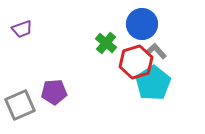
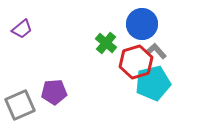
purple trapezoid: rotated 20 degrees counterclockwise
cyan pentagon: rotated 20 degrees clockwise
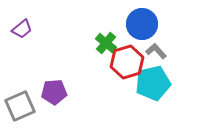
red hexagon: moved 9 px left
gray square: moved 1 px down
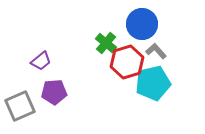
purple trapezoid: moved 19 px right, 32 px down
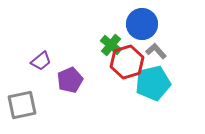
green cross: moved 5 px right, 2 px down
purple pentagon: moved 16 px right, 12 px up; rotated 20 degrees counterclockwise
gray square: moved 2 px right, 1 px up; rotated 12 degrees clockwise
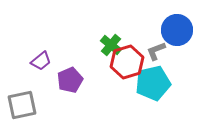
blue circle: moved 35 px right, 6 px down
gray L-shape: rotated 70 degrees counterclockwise
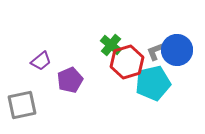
blue circle: moved 20 px down
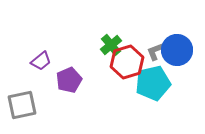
green cross: rotated 10 degrees clockwise
purple pentagon: moved 1 px left
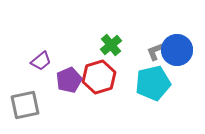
red hexagon: moved 28 px left, 15 px down
gray square: moved 3 px right
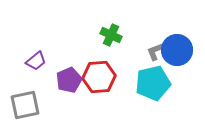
green cross: moved 10 px up; rotated 25 degrees counterclockwise
purple trapezoid: moved 5 px left
red hexagon: rotated 12 degrees clockwise
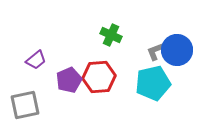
purple trapezoid: moved 1 px up
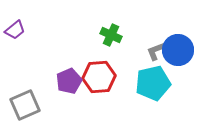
blue circle: moved 1 px right
purple trapezoid: moved 21 px left, 30 px up
purple pentagon: moved 1 px down
gray square: rotated 12 degrees counterclockwise
